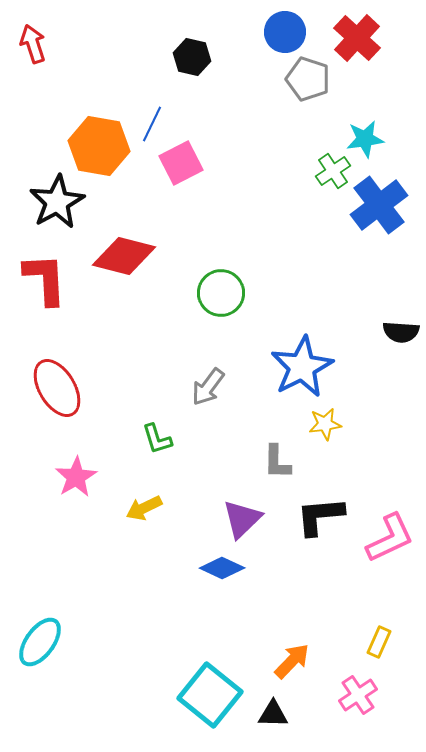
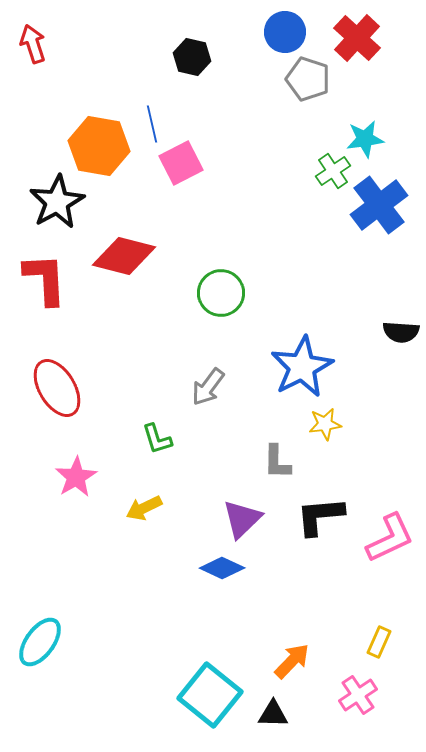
blue line: rotated 39 degrees counterclockwise
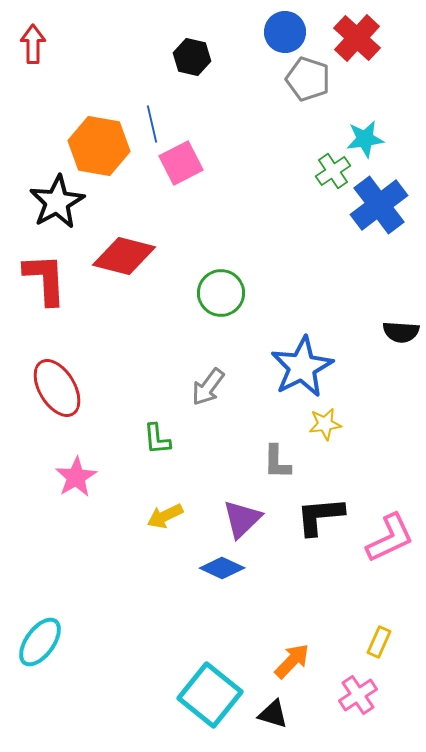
red arrow: rotated 18 degrees clockwise
green L-shape: rotated 12 degrees clockwise
yellow arrow: moved 21 px right, 8 px down
black triangle: rotated 16 degrees clockwise
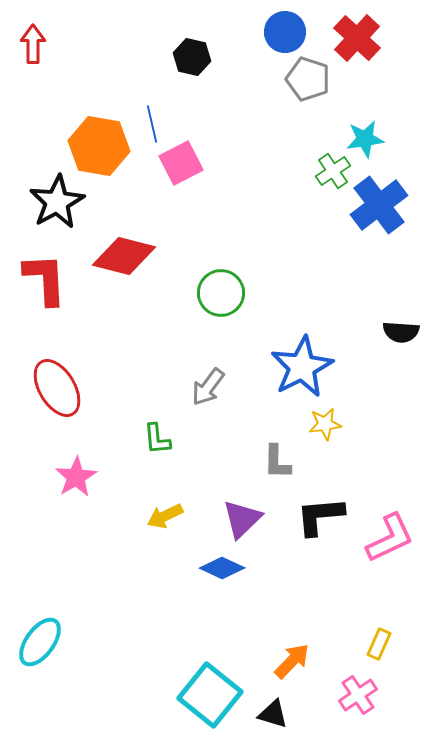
yellow rectangle: moved 2 px down
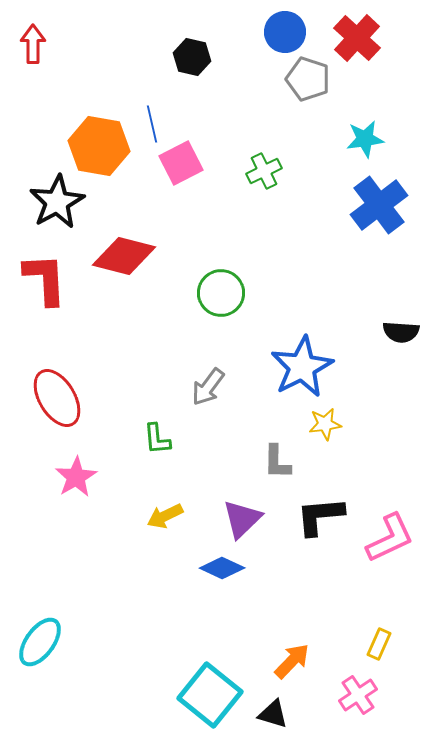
green cross: moved 69 px left; rotated 8 degrees clockwise
red ellipse: moved 10 px down
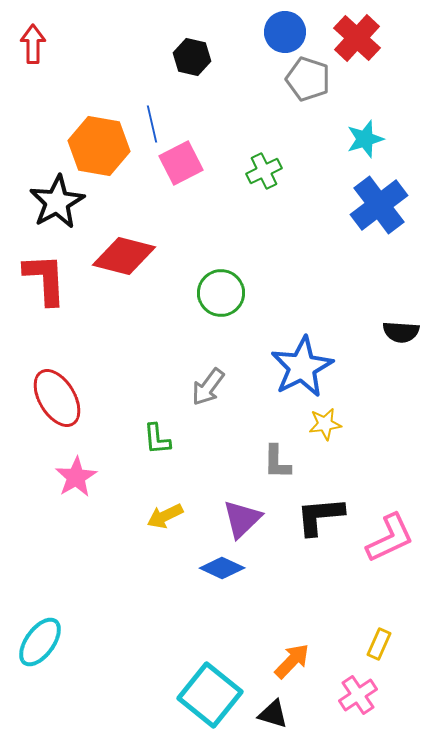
cyan star: rotated 9 degrees counterclockwise
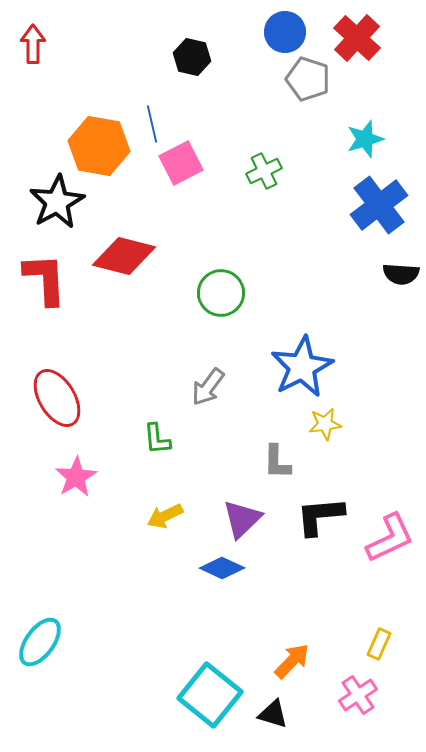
black semicircle: moved 58 px up
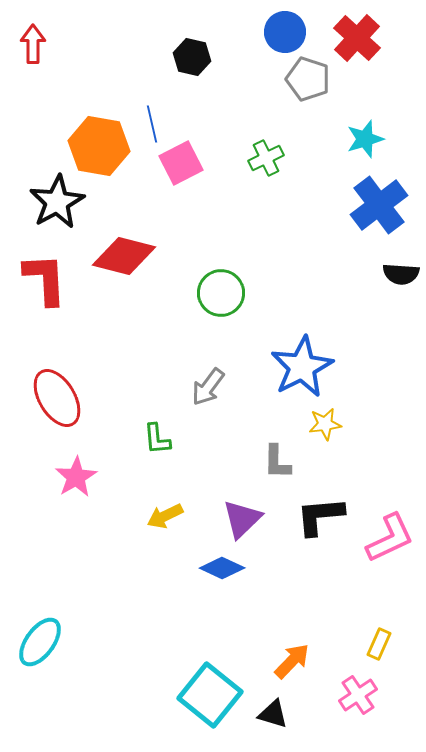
green cross: moved 2 px right, 13 px up
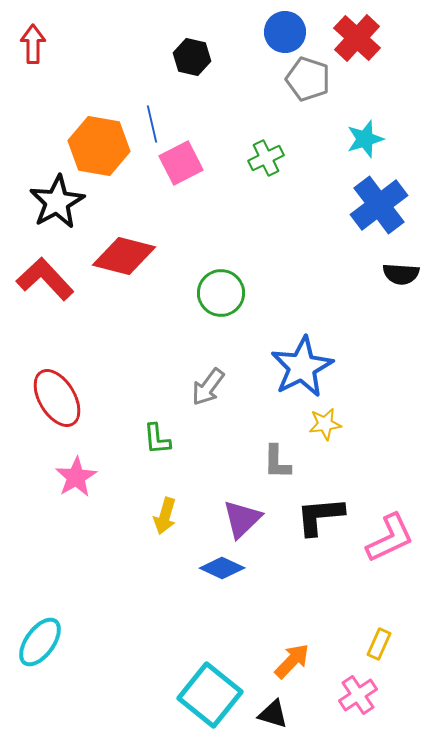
red L-shape: rotated 40 degrees counterclockwise
yellow arrow: rotated 48 degrees counterclockwise
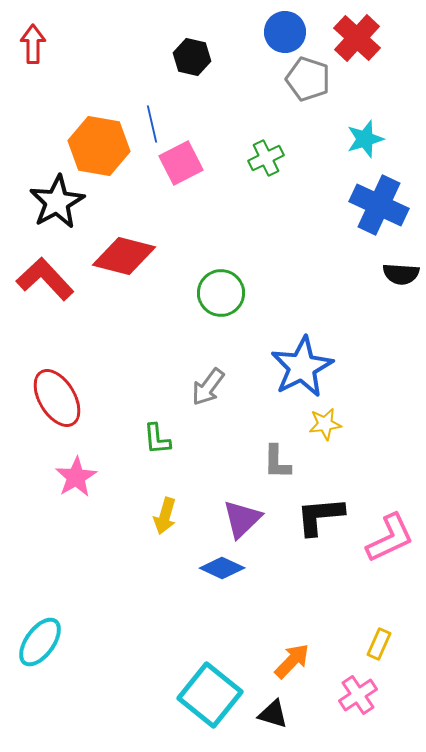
blue cross: rotated 28 degrees counterclockwise
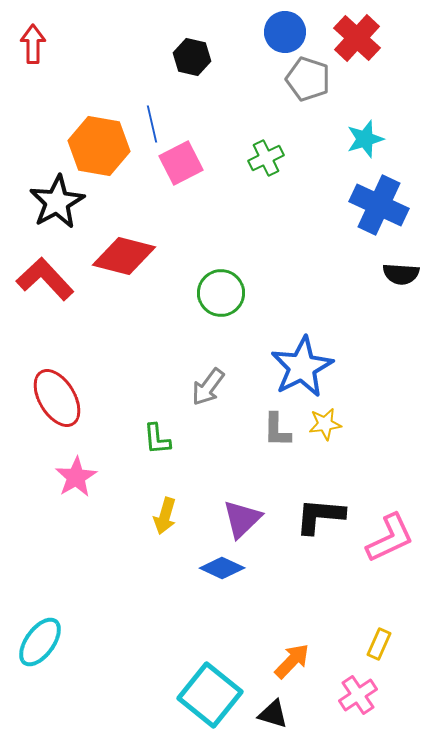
gray L-shape: moved 32 px up
black L-shape: rotated 10 degrees clockwise
